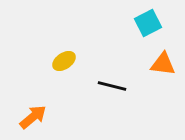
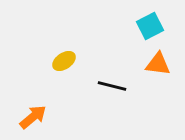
cyan square: moved 2 px right, 3 px down
orange triangle: moved 5 px left
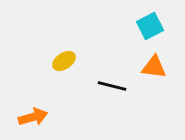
orange triangle: moved 4 px left, 3 px down
orange arrow: rotated 24 degrees clockwise
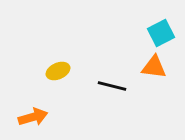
cyan square: moved 11 px right, 7 px down
yellow ellipse: moved 6 px left, 10 px down; rotated 10 degrees clockwise
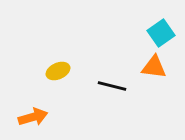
cyan square: rotated 8 degrees counterclockwise
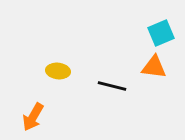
cyan square: rotated 12 degrees clockwise
yellow ellipse: rotated 30 degrees clockwise
orange arrow: rotated 136 degrees clockwise
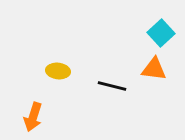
cyan square: rotated 20 degrees counterclockwise
orange triangle: moved 2 px down
orange arrow: rotated 12 degrees counterclockwise
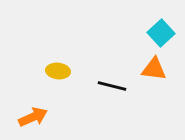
orange arrow: rotated 132 degrees counterclockwise
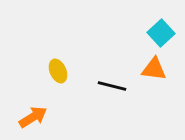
yellow ellipse: rotated 60 degrees clockwise
orange arrow: rotated 8 degrees counterclockwise
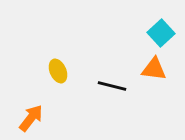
orange arrow: moved 2 px left, 1 px down; rotated 20 degrees counterclockwise
